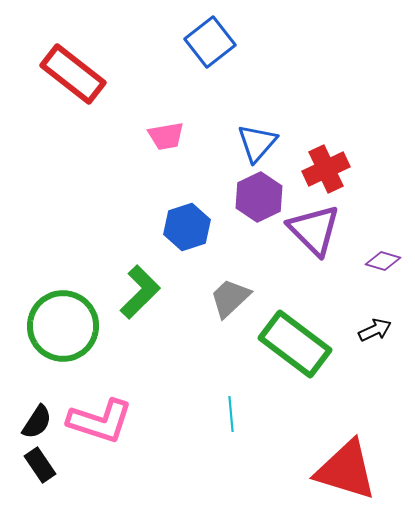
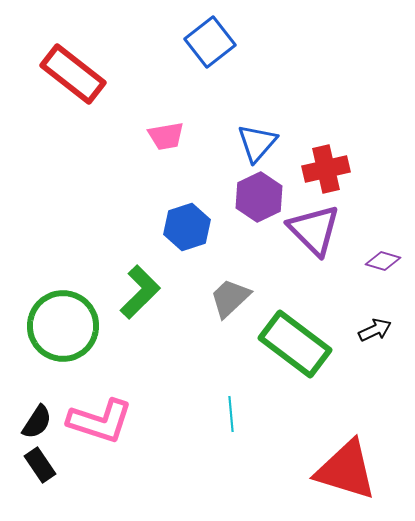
red cross: rotated 12 degrees clockwise
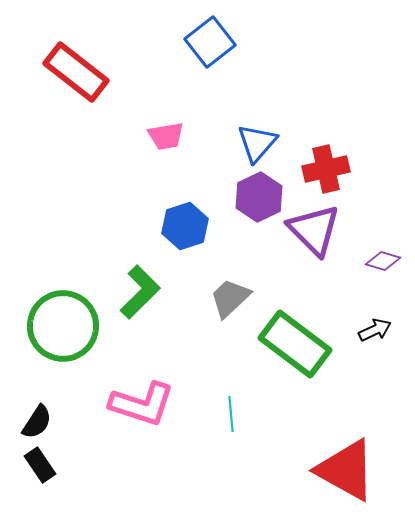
red rectangle: moved 3 px right, 2 px up
blue hexagon: moved 2 px left, 1 px up
pink L-shape: moved 42 px right, 17 px up
red triangle: rotated 12 degrees clockwise
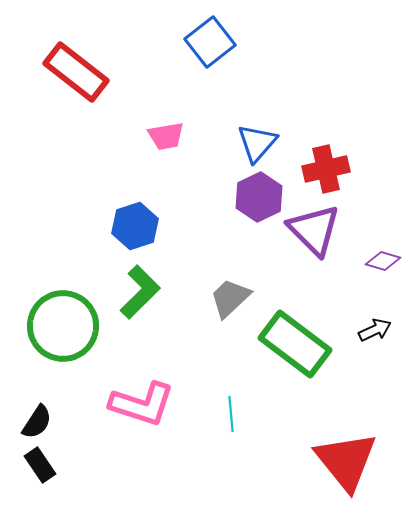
blue hexagon: moved 50 px left
red triangle: moved 9 px up; rotated 22 degrees clockwise
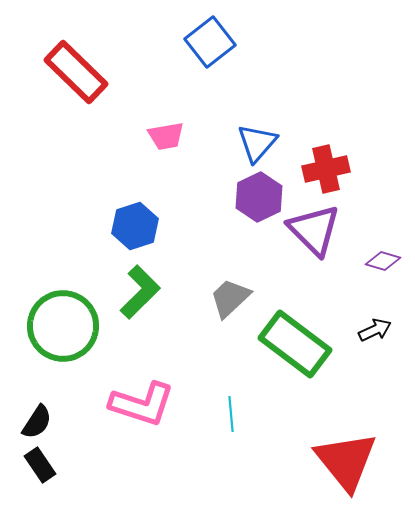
red rectangle: rotated 6 degrees clockwise
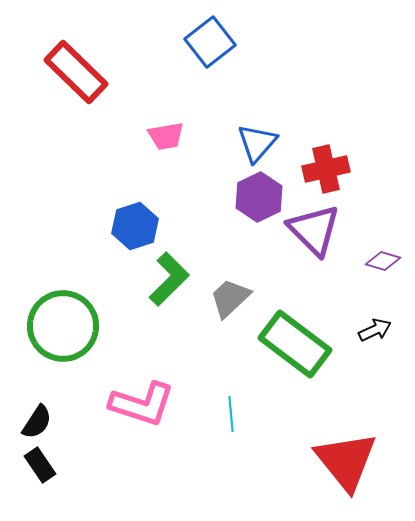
green L-shape: moved 29 px right, 13 px up
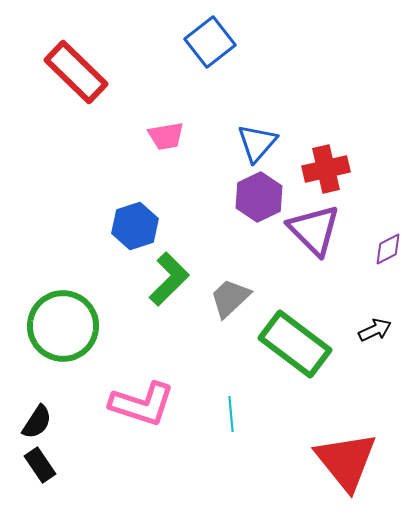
purple diamond: moved 5 px right, 12 px up; rotated 44 degrees counterclockwise
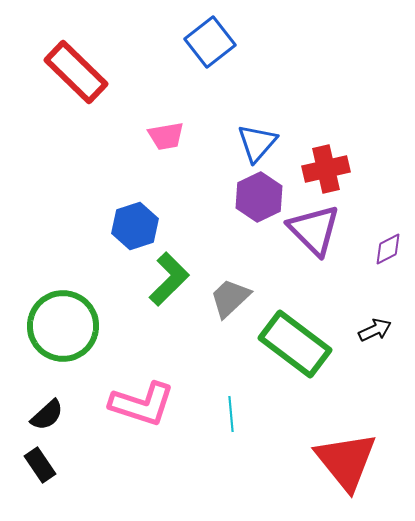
black semicircle: moved 10 px right, 7 px up; rotated 15 degrees clockwise
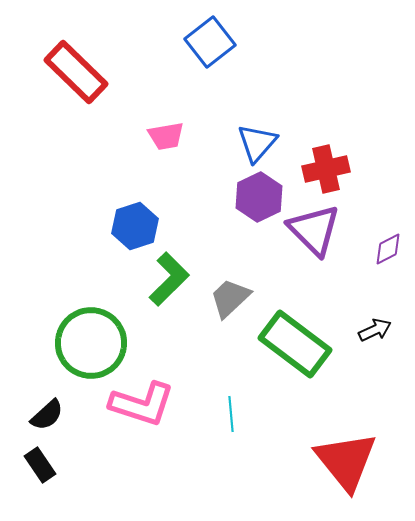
green circle: moved 28 px right, 17 px down
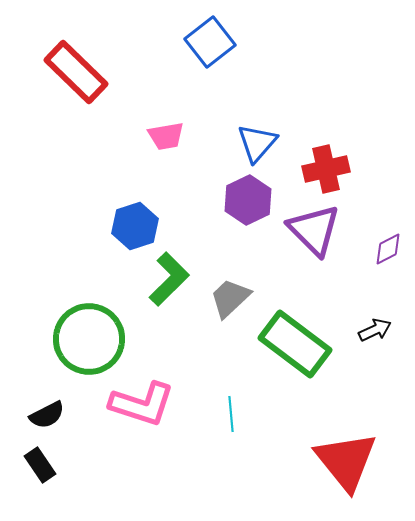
purple hexagon: moved 11 px left, 3 px down
green circle: moved 2 px left, 4 px up
black semicircle: rotated 15 degrees clockwise
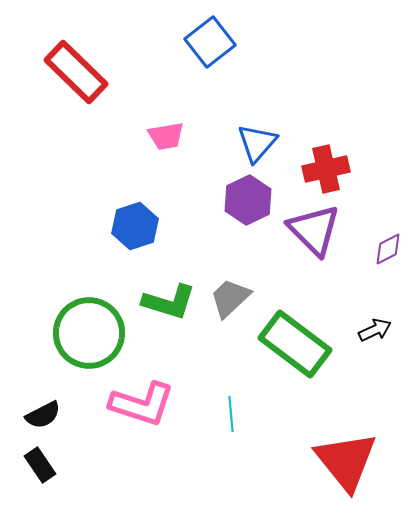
green L-shape: moved 23 px down; rotated 62 degrees clockwise
green circle: moved 6 px up
black semicircle: moved 4 px left
